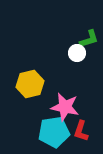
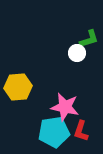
yellow hexagon: moved 12 px left, 3 px down; rotated 8 degrees clockwise
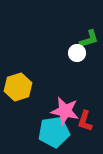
yellow hexagon: rotated 12 degrees counterclockwise
pink star: moved 4 px down
red L-shape: moved 4 px right, 10 px up
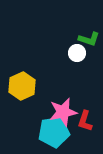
green L-shape: rotated 35 degrees clockwise
yellow hexagon: moved 4 px right, 1 px up; rotated 8 degrees counterclockwise
pink star: moved 2 px left, 1 px down; rotated 24 degrees counterclockwise
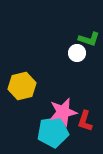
yellow hexagon: rotated 12 degrees clockwise
cyan pentagon: moved 1 px left
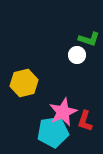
white circle: moved 2 px down
yellow hexagon: moved 2 px right, 3 px up
pink star: rotated 12 degrees counterclockwise
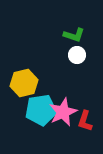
green L-shape: moved 15 px left, 4 px up
cyan pentagon: moved 12 px left, 22 px up
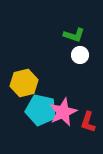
white circle: moved 3 px right
cyan pentagon: rotated 20 degrees clockwise
red L-shape: moved 3 px right, 1 px down
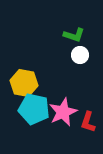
yellow hexagon: rotated 24 degrees clockwise
cyan pentagon: moved 7 px left, 1 px up
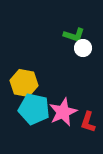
white circle: moved 3 px right, 7 px up
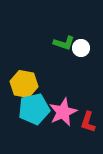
green L-shape: moved 10 px left, 8 px down
white circle: moved 2 px left
yellow hexagon: moved 1 px down
cyan pentagon: rotated 24 degrees counterclockwise
